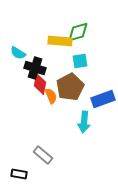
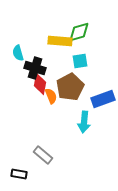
green diamond: moved 1 px right
cyan semicircle: rotated 42 degrees clockwise
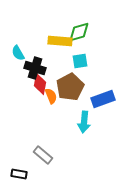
cyan semicircle: rotated 14 degrees counterclockwise
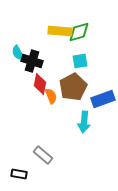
yellow rectangle: moved 10 px up
black cross: moved 3 px left, 7 px up
brown pentagon: moved 3 px right
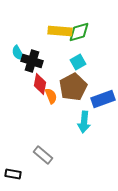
cyan square: moved 2 px left, 1 px down; rotated 21 degrees counterclockwise
black rectangle: moved 6 px left
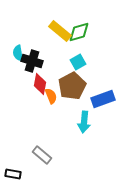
yellow rectangle: rotated 35 degrees clockwise
cyan semicircle: rotated 21 degrees clockwise
brown pentagon: moved 1 px left, 1 px up
gray rectangle: moved 1 px left
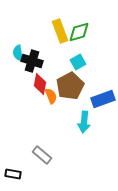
yellow rectangle: rotated 30 degrees clockwise
brown pentagon: moved 2 px left
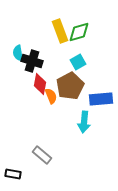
blue rectangle: moved 2 px left; rotated 15 degrees clockwise
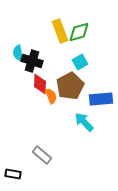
cyan square: moved 2 px right
red diamond: rotated 10 degrees counterclockwise
cyan arrow: rotated 130 degrees clockwise
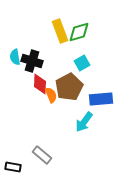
cyan semicircle: moved 3 px left, 4 px down
cyan square: moved 2 px right, 1 px down
brown pentagon: moved 1 px left, 1 px down
orange semicircle: moved 1 px up
cyan arrow: rotated 100 degrees counterclockwise
black rectangle: moved 7 px up
